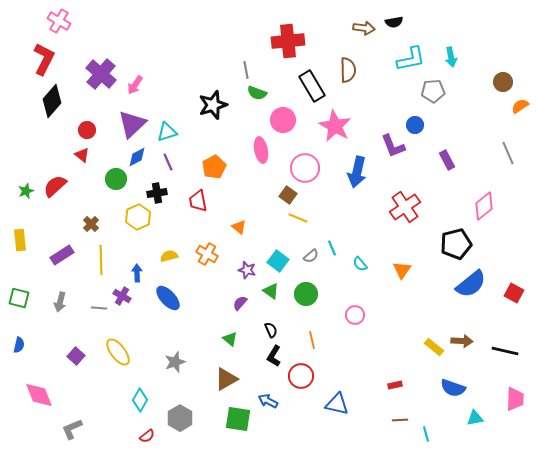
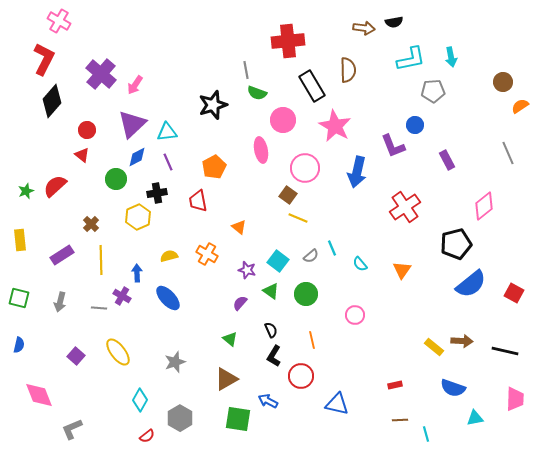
cyan triangle at (167, 132): rotated 10 degrees clockwise
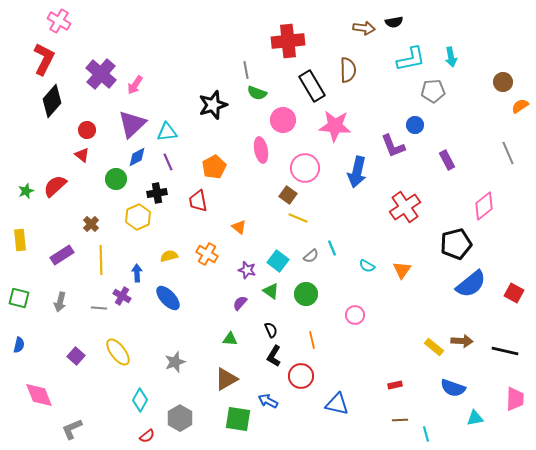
pink star at (335, 126): rotated 24 degrees counterclockwise
cyan semicircle at (360, 264): moved 7 px right, 2 px down; rotated 21 degrees counterclockwise
green triangle at (230, 339): rotated 35 degrees counterclockwise
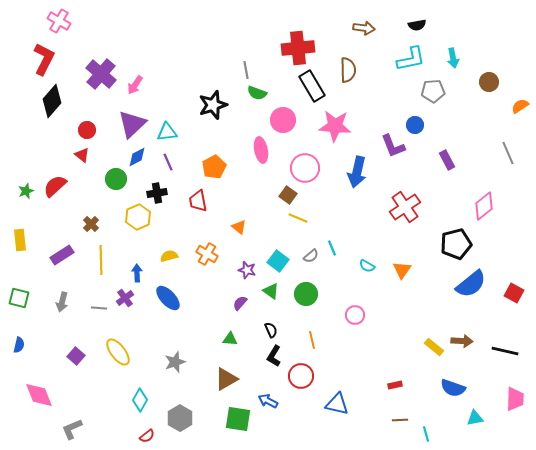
black semicircle at (394, 22): moved 23 px right, 3 px down
red cross at (288, 41): moved 10 px right, 7 px down
cyan arrow at (451, 57): moved 2 px right, 1 px down
brown circle at (503, 82): moved 14 px left
purple cross at (122, 296): moved 3 px right, 2 px down; rotated 24 degrees clockwise
gray arrow at (60, 302): moved 2 px right
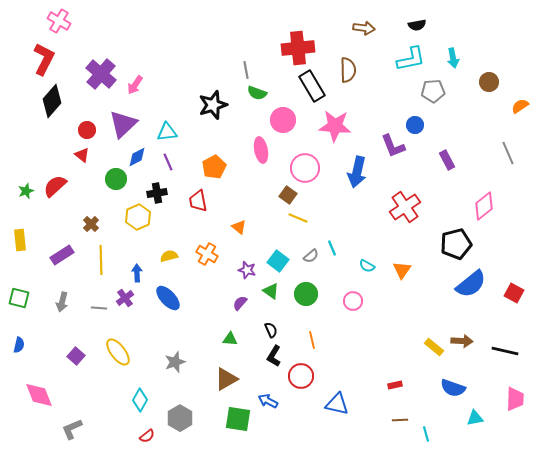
purple triangle at (132, 124): moved 9 px left
pink circle at (355, 315): moved 2 px left, 14 px up
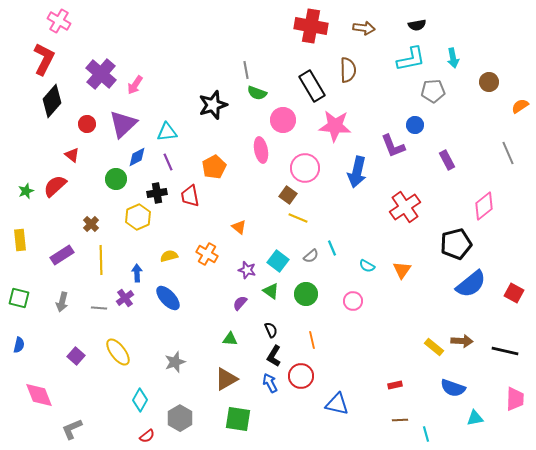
red cross at (298, 48): moved 13 px right, 22 px up; rotated 16 degrees clockwise
red circle at (87, 130): moved 6 px up
red triangle at (82, 155): moved 10 px left
red trapezoid at (198, 201): moved 8 px left, 5 px up
blue arrow at (268, 401): moved 2 px right, 18 px up; rotated 36 degrees clockwise
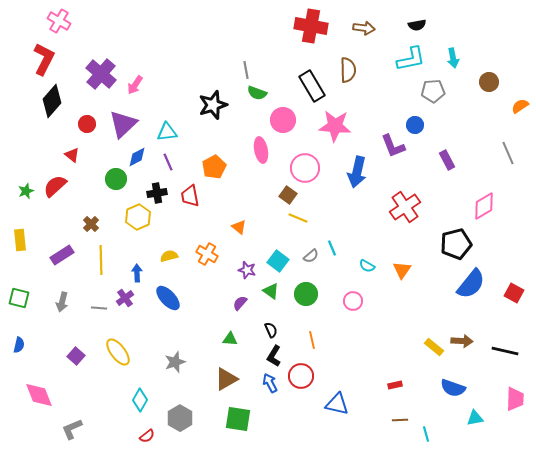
pink diamond at (484, 206): rotated 8 degrees clockwise
blue semicircle at (471, 284): rotated 12 degrees counterclockwise
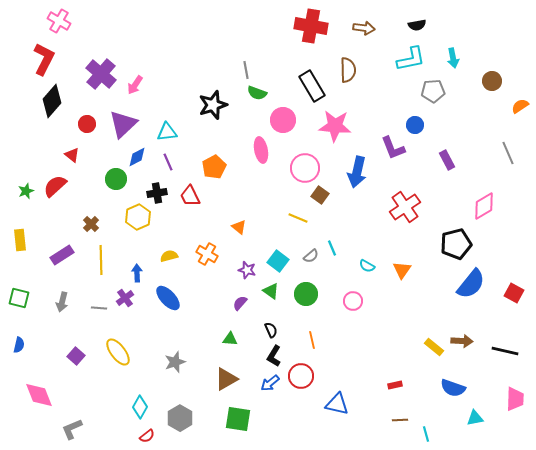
brown circle at (489, 82): moved 3 px right, 1 px up
purple L-shape at (393, 146): moved 2 px down
brown square at (288, 195): moved 32 px right
red trapezoid at (190, 196): rotated 15 degrees counterclockwise
blue arrow at (270, 383): rotated 102 degrees counterclockwise
cyan diamond at (140, 400): moved 7 px down
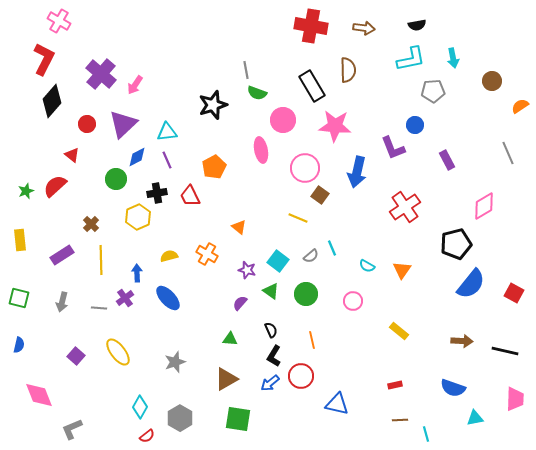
purple line at (168, 162): moved 1 px left, 2 px up
yellow rectangle at (434, 347): moved 35 px left, 16 px up
